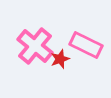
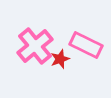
pink cross: rotated 12 degrees clockwise
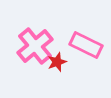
red star: moved 3 px left, 3 px down
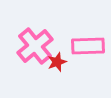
pink rectangle: moved 2 px right, 1 px down; rotated 28 degrees counterclockwise
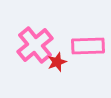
pink cross: moved 1 px up
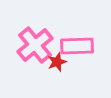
pink rectangle: moved 11 px left
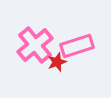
pink rectangle: rotated 16 degrees counterclockwise
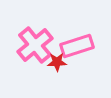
red star: rotated 18 degrees clockwise
